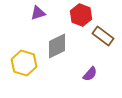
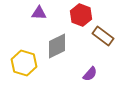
purple triangle: moved 1 px right; rotated 21 degrees clockwise
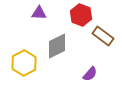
yellow hexagon: rotated 15 degrees clockwise
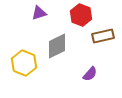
purple triangle: rotated 21 degrees counterclockwise
brown rectangle: rotated 50 degrees counterclockwise
yellow hexagon: rotated 10 degrees counterclockwise
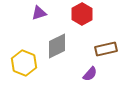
red hexagon: moved 1 px right, 1 px up; rotated 10 degrees clockwise
brown rectangle: moved 3 px right, 13 px down
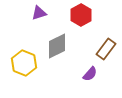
red hexagon: moved 1 px left, 1 px down
brown rectangle: rotated 40 degrees counterclockwise
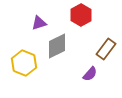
purple triangle: moved 10 px down
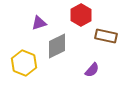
brown rectangle: moved 13 px up; rotated 65 degrees clockwise
purple semicircle: moved 2 px right, 4 px up
